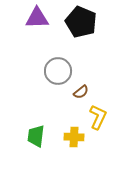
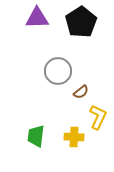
black pentagon: rotated 16 degrees clockwise
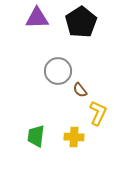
brown semicircle: moved 1 px left, 2 px up; rotated 91 degrees clockwise
yellow L-shape: moved 4 px up
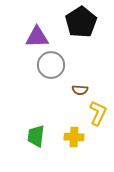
purple triangle: moved 19 px down
gray circle: moved 7 px left, 6 px up
brown semicircle: rotated 49 degrees counterclockwise
